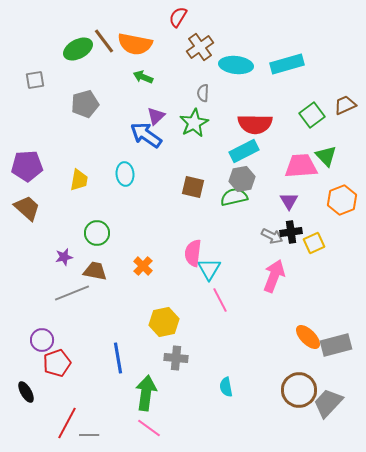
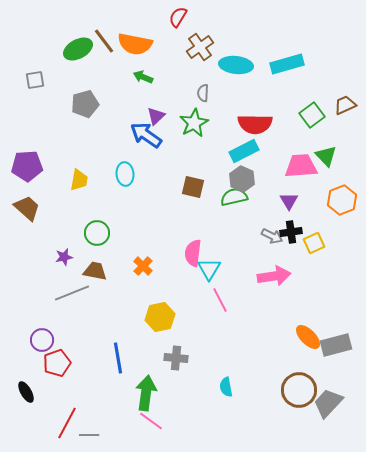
gray hexagon at (242, 179): rotated 25 degrees counterclockwise
pink arrow at (274, 276): rotated 60 degrees clockwise
yellow hexagon at (164, 322): moved 4 px left, 5 px up
pink line at (149, 428): moved 2 px right, 7 px up
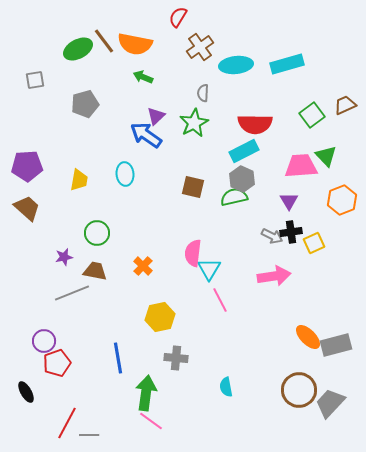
cyan ellipse at (236, 65): rotated 12 degrees counterclockwise
purple circle at (42, 340): moved 2 px right, 1 px down
gray trapezoid at (328, 403): moved 2 px right
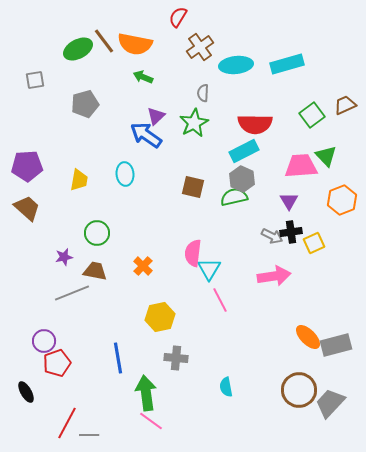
green arrow at (146, 393): rotated 16 degrees counterclockwise
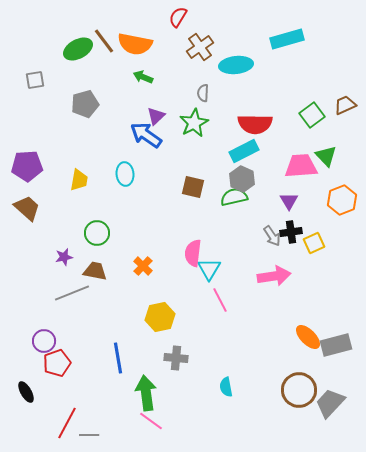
cyan rectangle at (287, 64): moved 25 px up
gray arrow at (272, 236): rotated 30 degrees clockwise
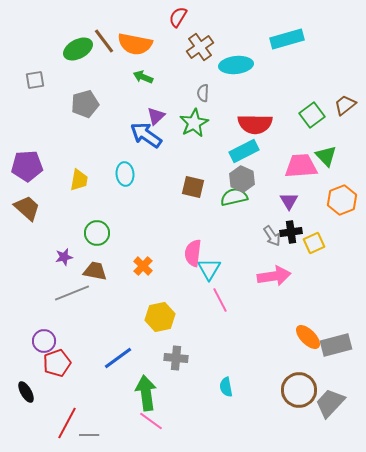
brown trapezoid at (345, 105): rotated 15 degrees counterclockwise
blue line at (118, 358): rotated 64 degrees clockwise
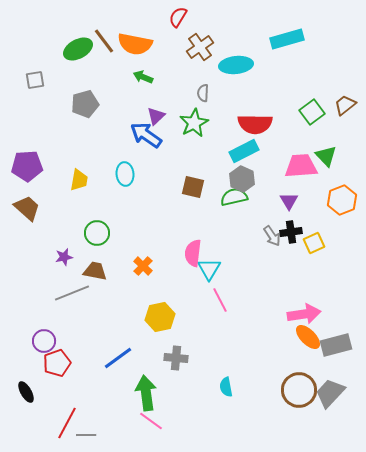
green square at (312, 115): moved 3 px up
pink arrow at (274, 276): moved 30 px right, 38 px down
gray trapezoid at (330, 403): moved 10 px up
gray line at (89, 435): moved 3 px left
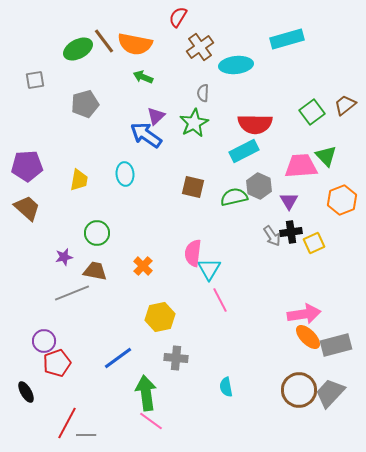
gray hexagon at (242, 179): moved 17 px right, 7 px down
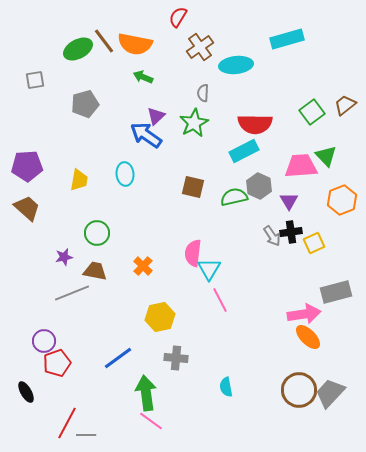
gray rectangle at (336, 345): moved 53 px up
